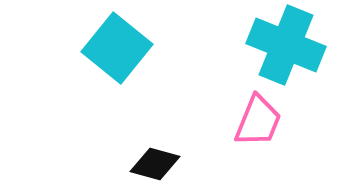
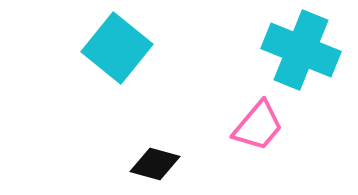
cyan cross: moved 15 px right, 5 px down
pink trapezoid: moved 5 px down; rotated 18 degrees clockwise
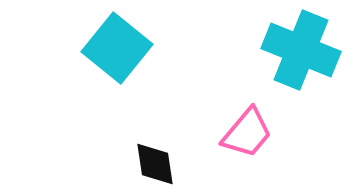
pink trapezoid: moved 11 px left, 7 px down
black diamond: rotated 66 degrees clockwise
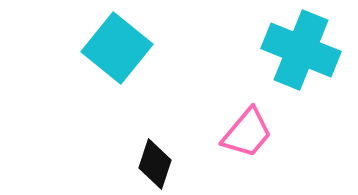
black diamond: rotated 27 degrees clockwise
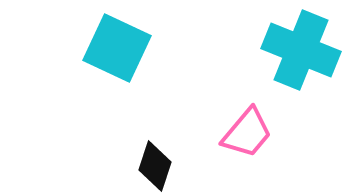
cyan square: rotated 14 degrees counterclockwise
black diamond: moved 2 px down
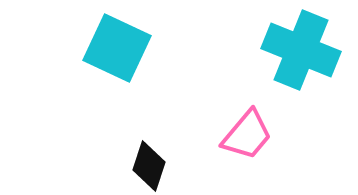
pink trapezoid: moved 2 px down
black diamond: moved 6 px left
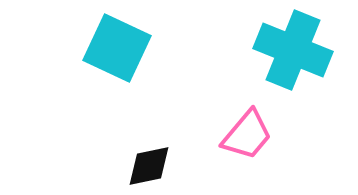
cyan cross: moved 8 px left
black diamond: rotated 60 degrees clockwise
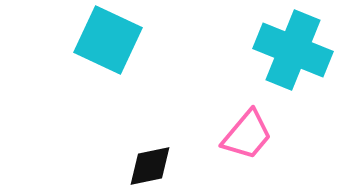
cyan square: moved 9 px left, 8 px up
black diamond: moved 1 px right
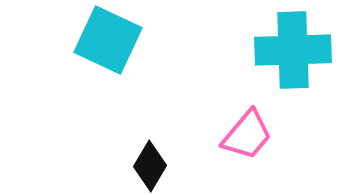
cyan cross: rotated 24 degrees counterclockwise
black diamond: rotated 48 degrees counterclockwise
